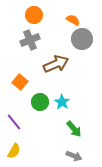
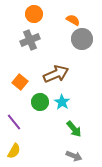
orange circle: moved 1 px up
brown arrow: moved 10 px down
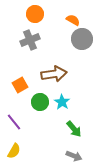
orange circle: moved 1 px right
brown arrow: moved 2 px left; rotated 15 degrees clockwise
orange square: moved 3 px down; rotated 21 degrees clockwise
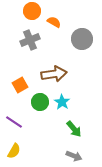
orange circle: moved 3 px left, 3 px up
orange semicircle: moved 19 px left, 2 px down
purple line: rotated 18 degrees counterclockwise
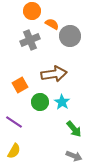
orange semicircle: moved 2 px left, 2 px down
gray circle: moved 12 px left, 3 px up
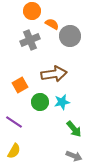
cyan star: rotated 28 degrees clockwise
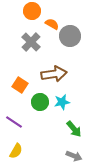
gray cross: moved 1 px right, 2 px down; rotated 24 degrees counterclockwise
orange square: rotated 28 degrees counterclockwise
yellow semicircle: moved 2 px right
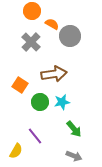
purple line: moved 21 px right, 14 px down; rotated 18 degrees clockwise
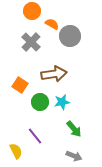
yellow semicircle: rotated 56 degrees counterclockwise
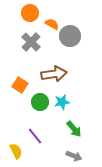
orange circle: moved 2 px left, 2 px down
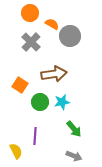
purple line: rotated 42 degrees clockwise
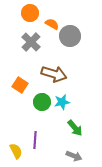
brown arrow: rotated 25 degrees clockwise
green circle: moved 2 px right
green arrow: moved 1 px right, 1 px up
purple line: moved 4 px down
